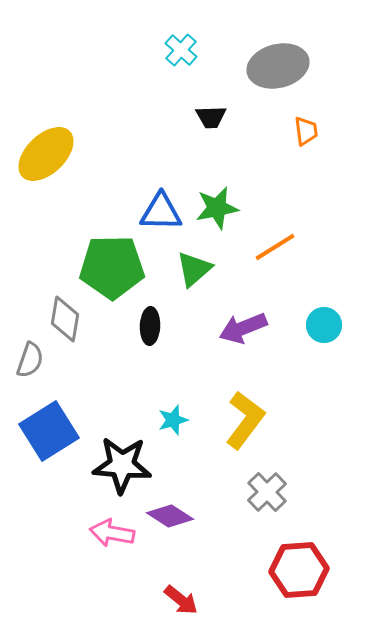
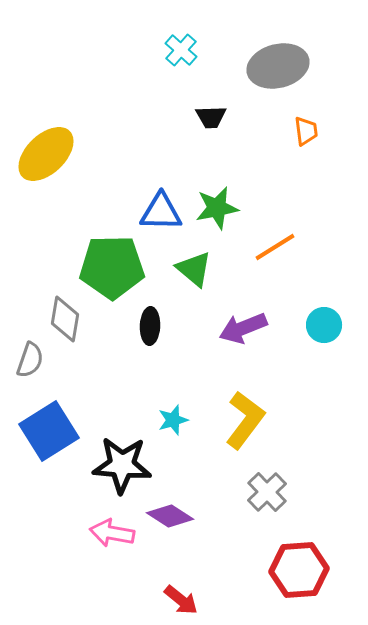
green triangle: rotated 39 degrees counterclockwise
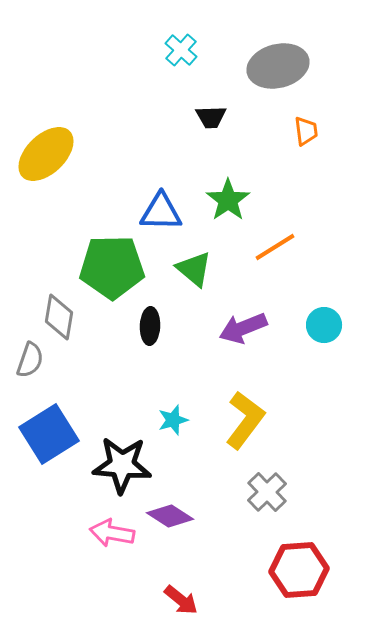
green star: moved 11 px right, 8 px up; rotated 24 degrees counterclockwise
gray diamond: moved 6 px left, 2 px up
blue square: moved 3 px down
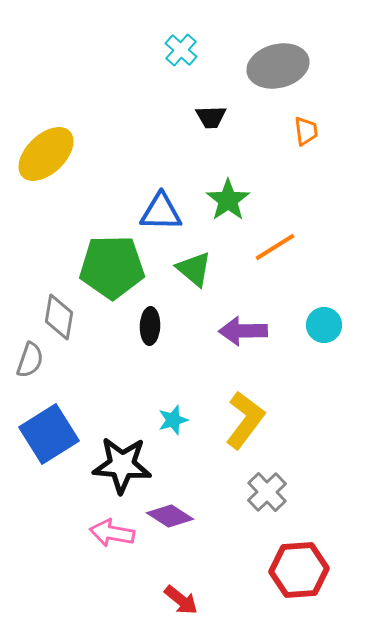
purple arrow: moved 3 px down; rotated 21 degrees clockwise
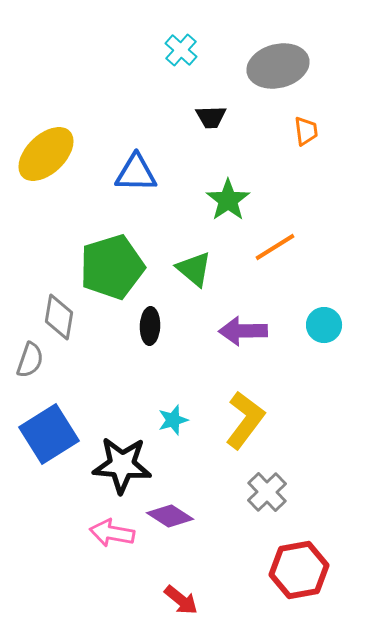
blue triangle: moved 25 px left, 39 px up
green pentagon: rotated 16 degrees counterclockwise
red hexagon: rotated 6 degrees counterclockwise
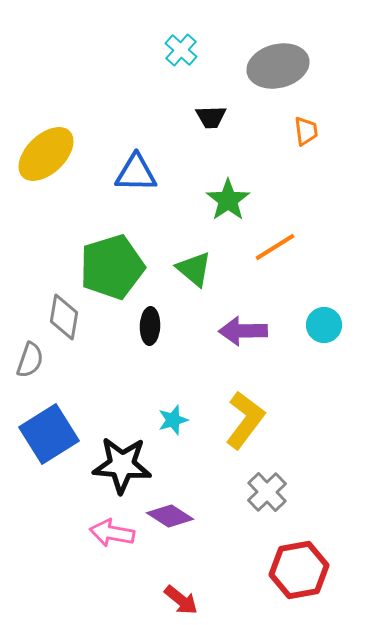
gray diamond: moved 5 px right
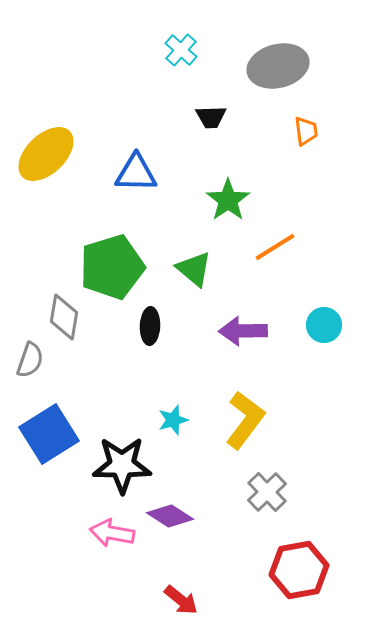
black star: rotated 4 degrees counterclockwise
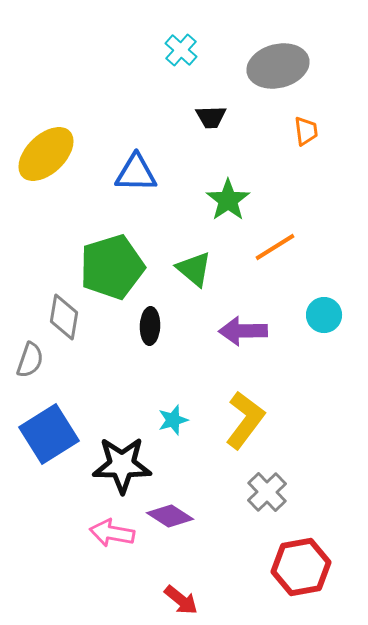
cyan circle: moved 10 px up
red hexagon: moved 2 px right, 3 px up
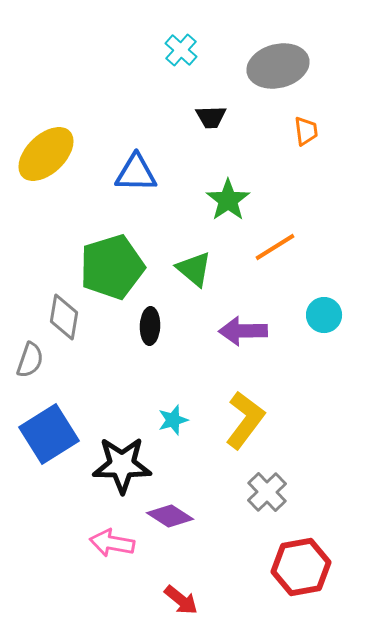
pink arrow: moved 10 px down
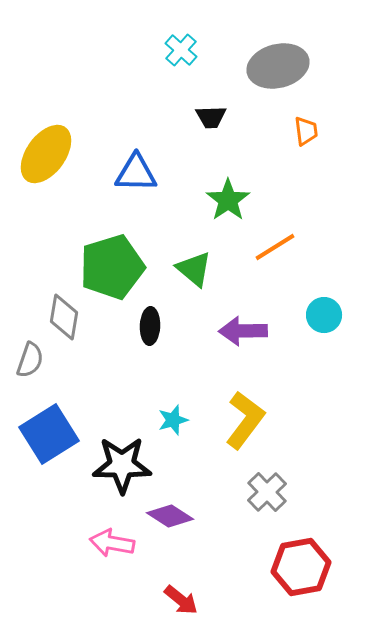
yellow ellipse: rotated 10 degrees counterclockwise
